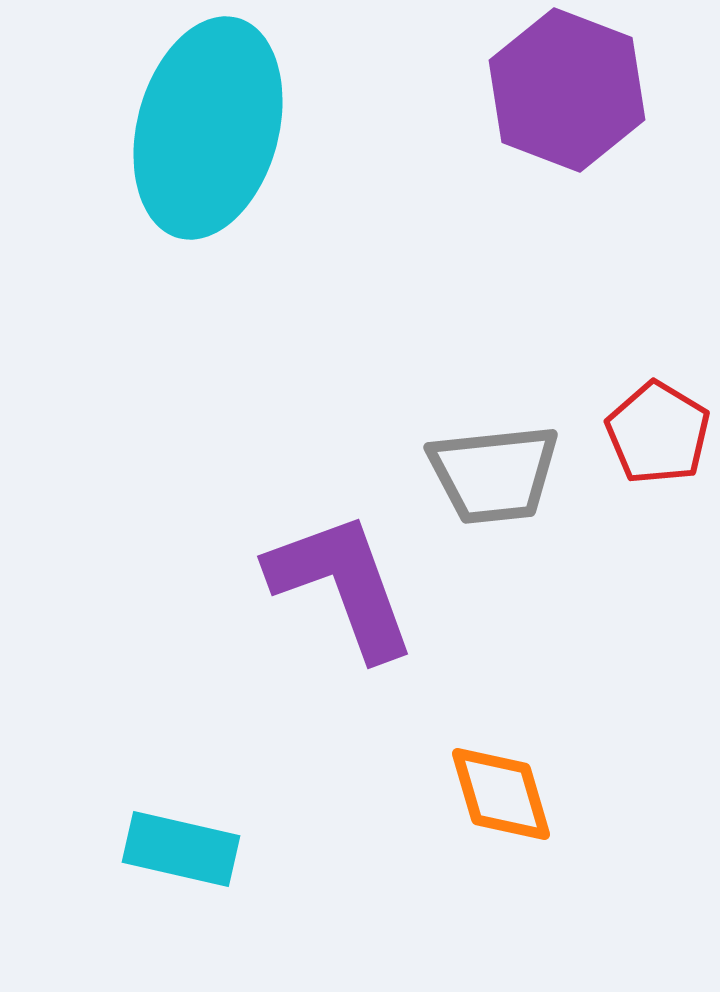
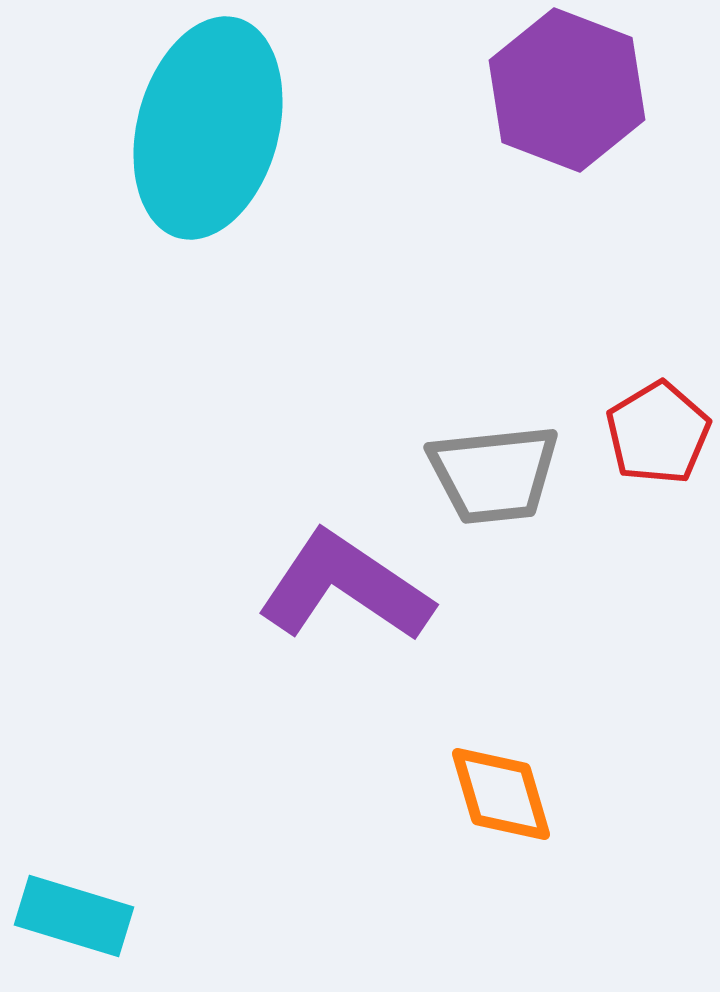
red pentagon: rotated 10 degrees clockwise
purple L-shape: moved 3 px right, 2 px down; rotated 36 degrees counterclockwise
cyan rectangle: moved 107 px left, 67 px down; rotated 4 degrees clockwise
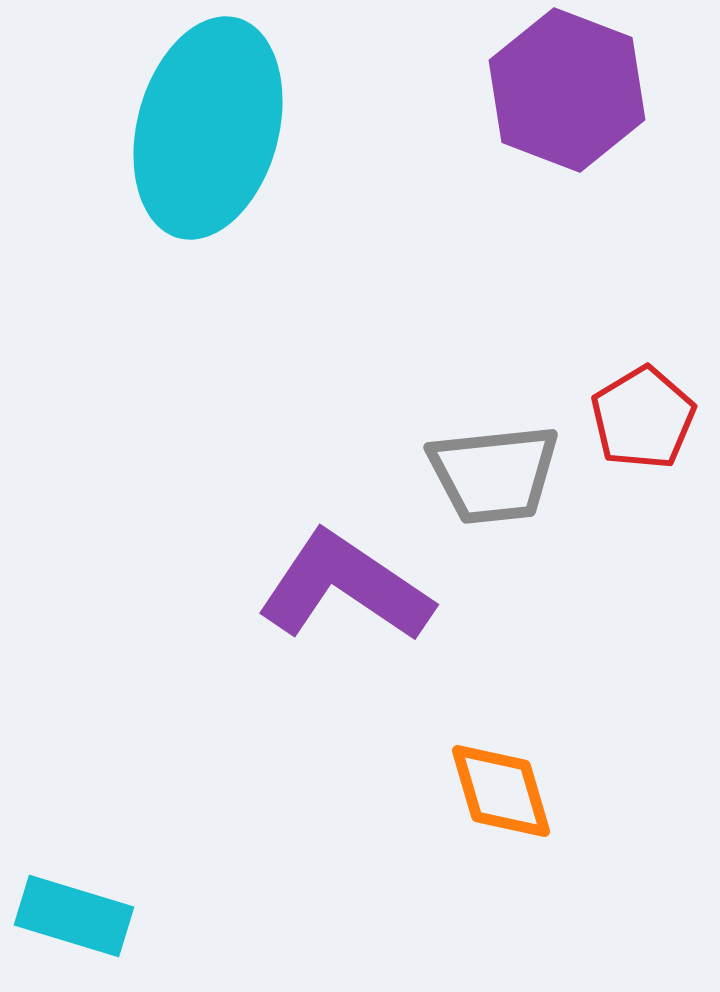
red pentagon: moved 15 px left, 15 px up
orange diamond: moved 3 px up
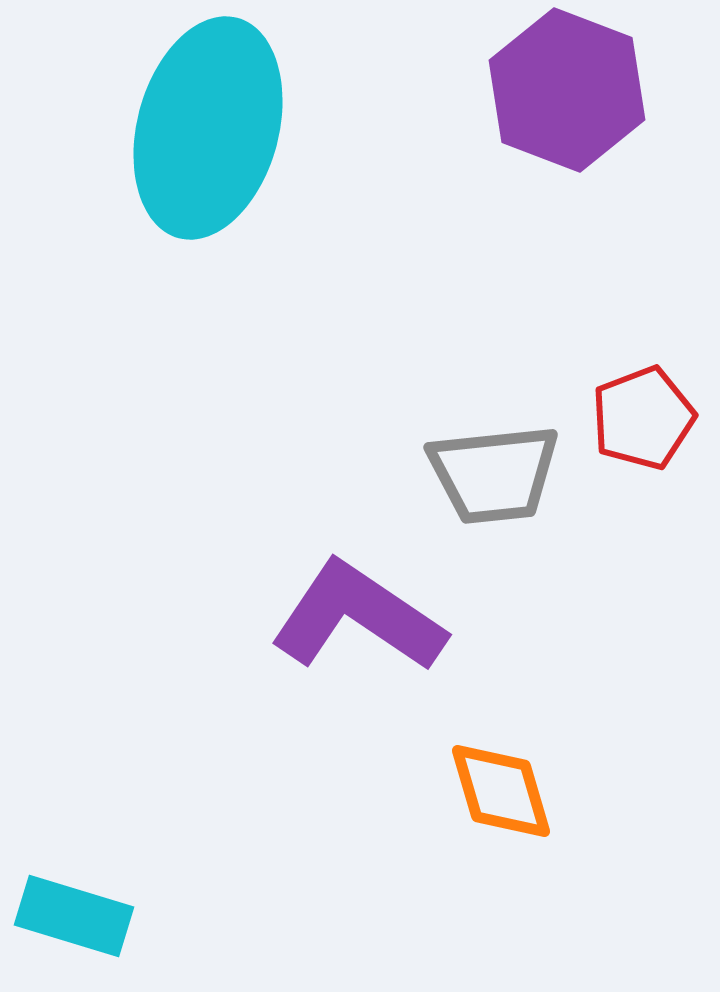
red pentagon: rotated 10 degrees clockwise
purple L-shape: moved 13 px right, 30 px down
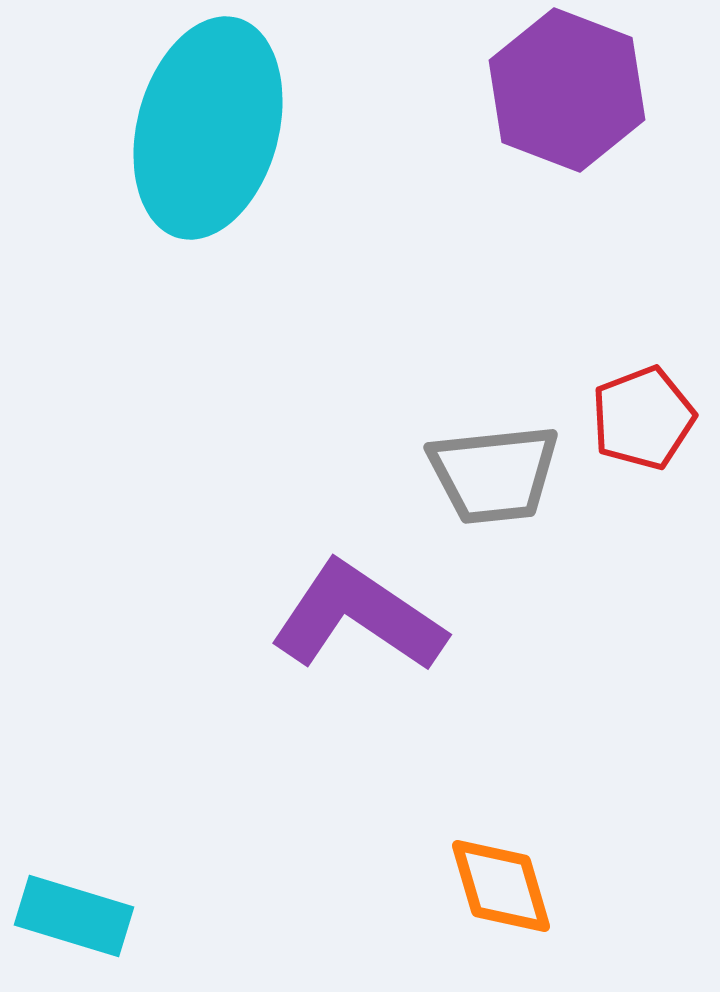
orange diamond: moved 95 px down
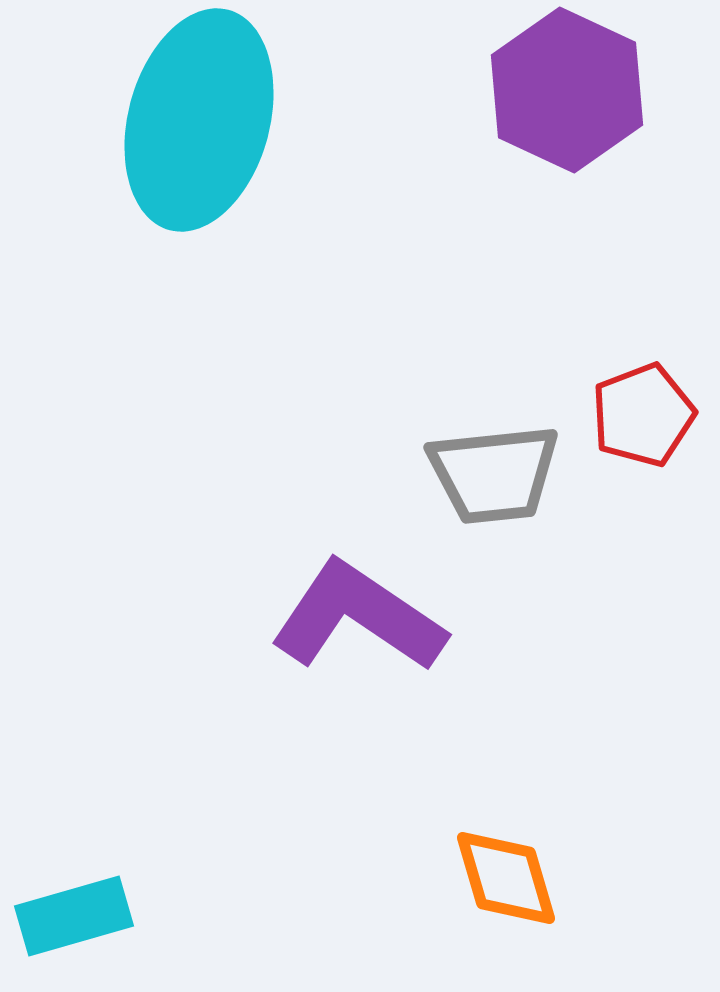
purple hexagon: rotated 4 degrees clockwise
cyan ellipse: moved 9 px left, 8 px up
red pentagon: moved 3 px up
orange diamond: moved 5 px right, 8 px up
cyan rectangle: rotated 33 degrees counterclockwise
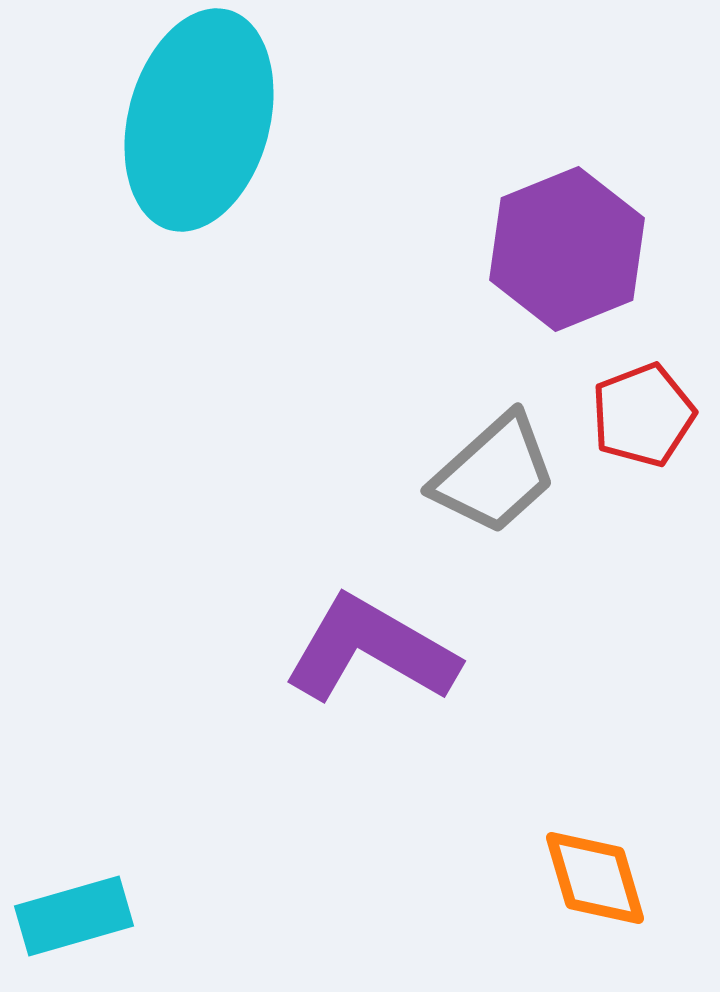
purple hexagon: moved 159 px down; rotated 13 degrees clockwise
gray trapezoid: rotated 36 degrees counterclockwise
purple L-shape: moved 13 px right, 33 px down; rotated 4 degrees counterclockwise
orange diamond: moved 89 px right
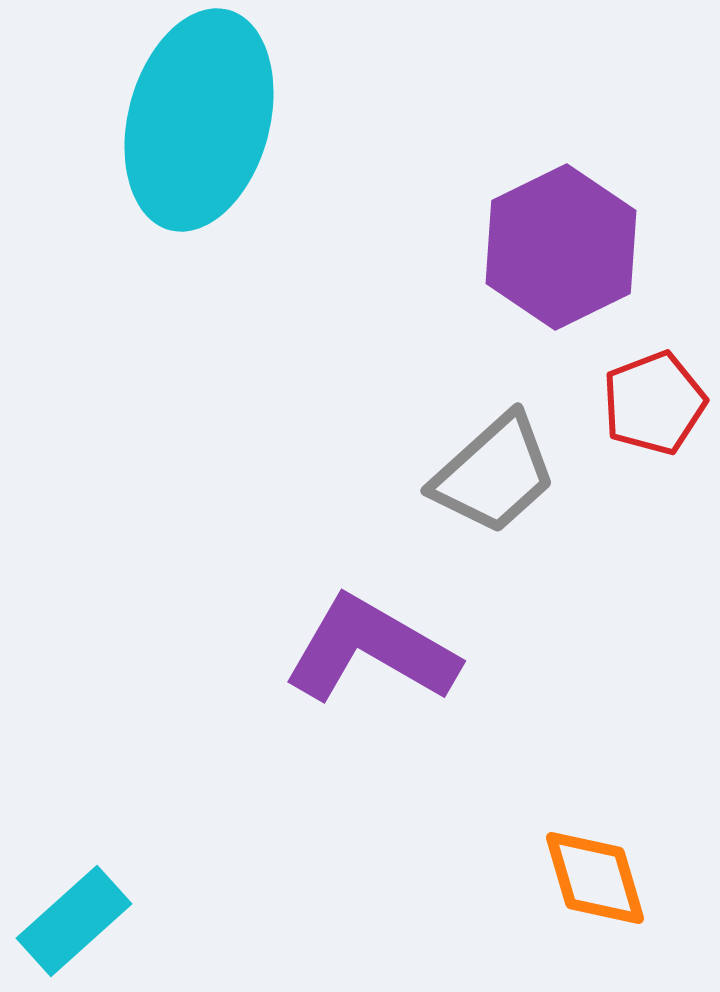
purple hexagon: moved 6 px left, 2 px up; rotated 4 degrees counterclockwise
red pentagon: moved 11 px right, 12 px up
cyan rectangle: moved 5 px down; rotated 26 degrees counterclockwise
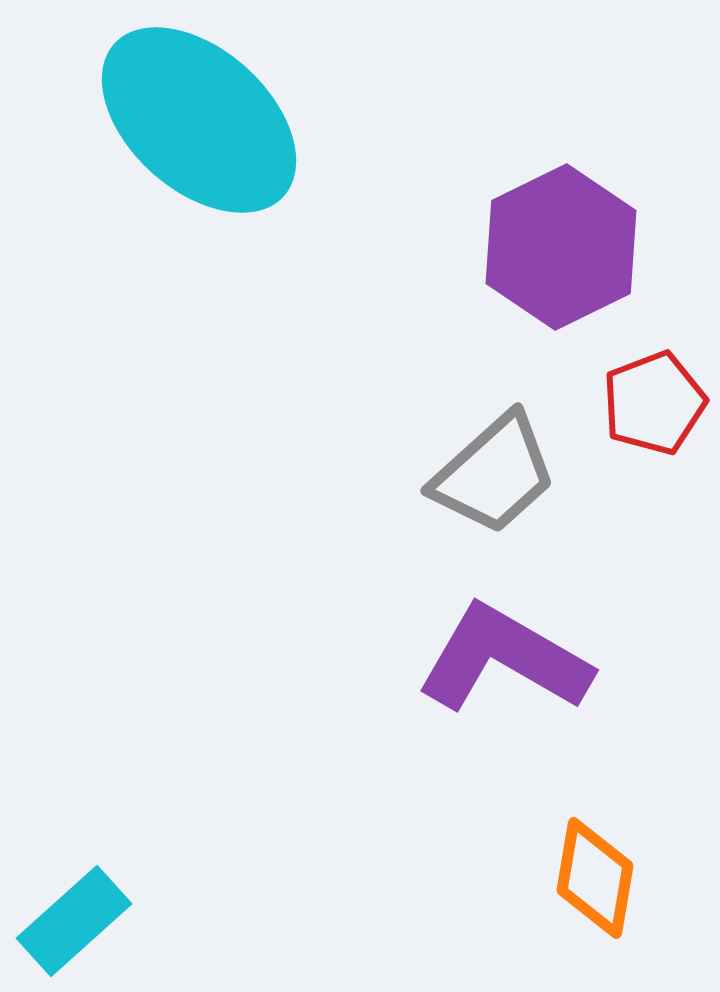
cyan ellipse: rotated 63 degrees counterclockwise
purple L-shape: moved 133 px right, 9 px down
orange diamond: rotated 26 degrees clockwise
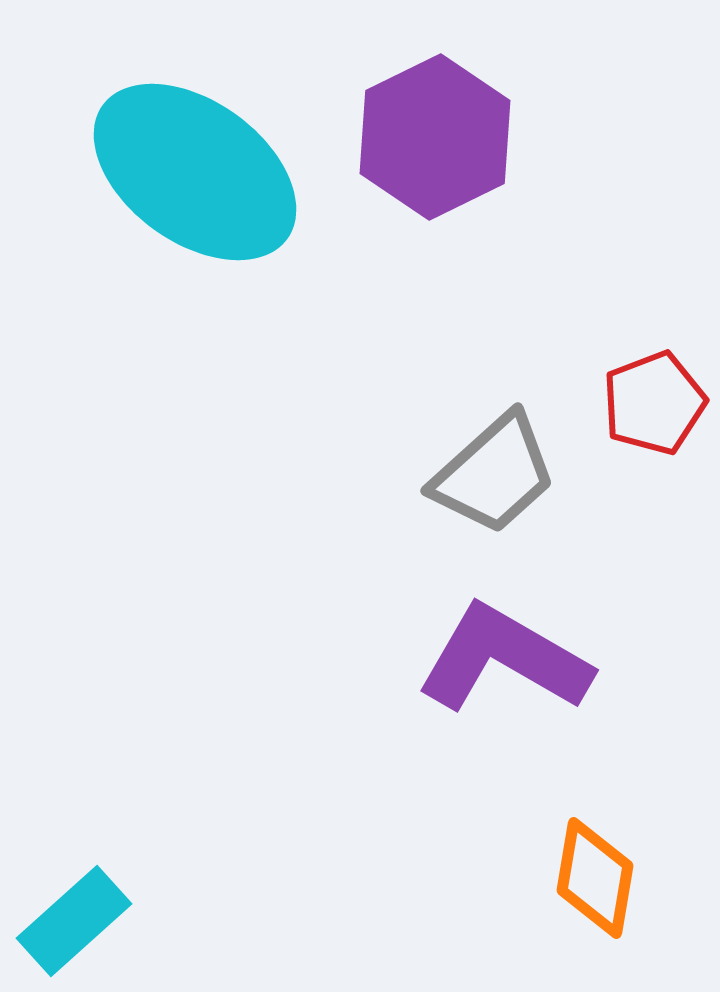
cyan ellipse: moved 4 px left, 52 px down; rotated 6 degrees counterclockwise
purple hexagon: moved 126 px left, 110 px up
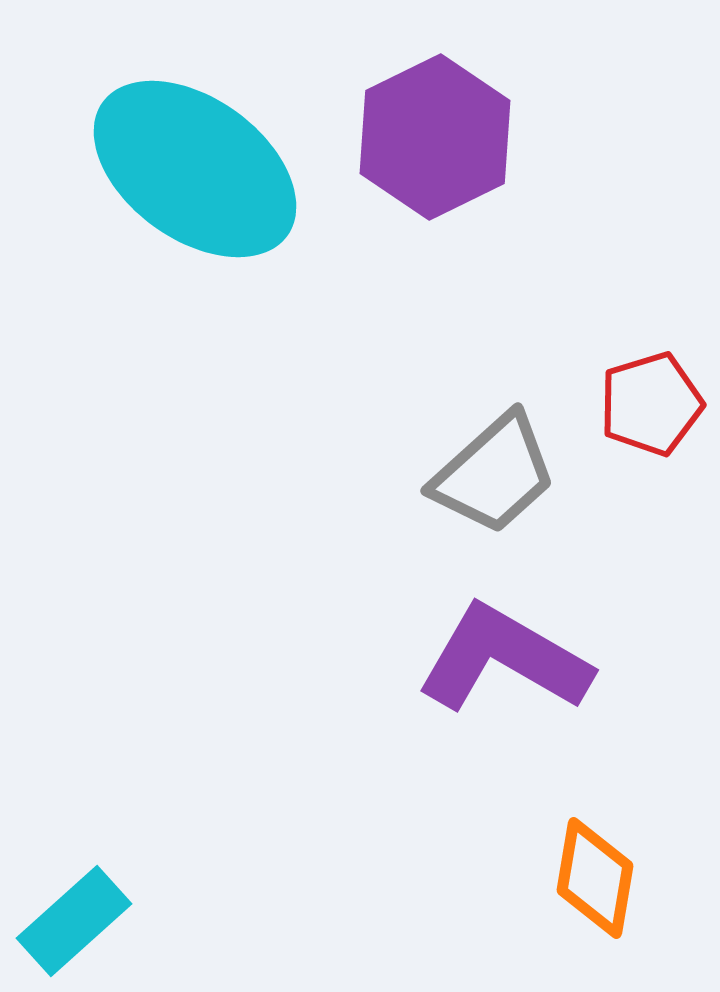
cyan ellipse: moved 3 px up
red pentagon: moved 3 px left, 1 px down; rotated 4 degrees clockwise
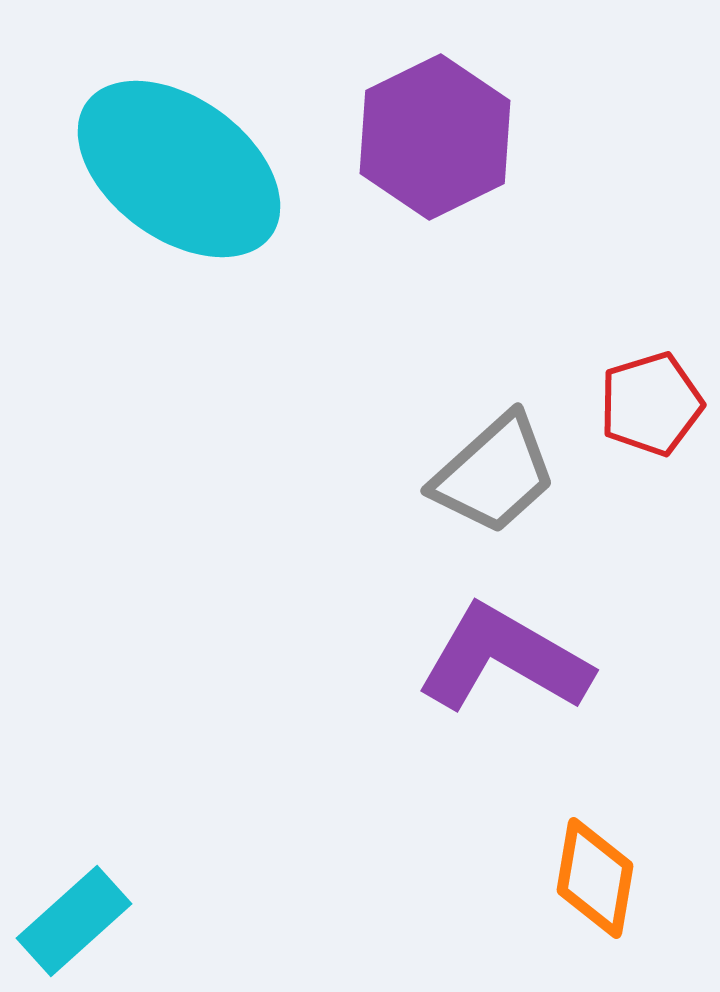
cyan ellipse: moved 16 px left
